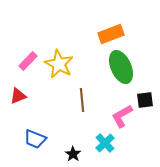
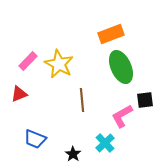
red triangle: moved 1 px right, 2 px up
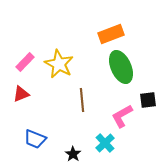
pink rectangle: moved 3 px left, 1 px down
red triangle: moved 2 px right
black square: moved 3 px right
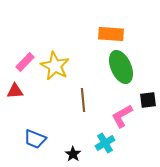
orange rectangle: rotated 25 degrees clockwise
yellow star: moved 4 px left, 2 px down
red triangle: moved 6 px left, 3 px up; rotated 18 degrees clockwise
brown line: moved 1 px right
cyan cross: rotated 12 degrees clockwise
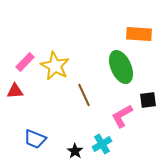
orange rectangle: moved 28 px right
brown line: moved 1 px right, 5 px up; rotated 20 degrees counterclockwise
cyan cross: moved 3 px left, 1 px down
black star: moved 2 px right, 3 px up
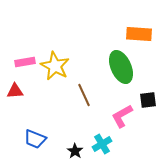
pink rectangle: rotated 36 degrees clockwise
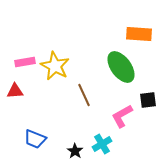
green ellipse: rotated 12 degrees counterclockwise
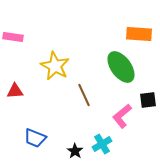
pink rectangle: moved 12 px left, 25 px up; rotated 18 degrees clockwise
pink L-shape: rotated 10 degrees counterclockwise
blue trapezoid: moved 1 px up
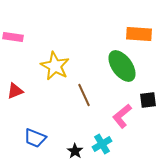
green ellipse: moved 1 px right, 1 px up
red triangle: rotated 18 degrees counterclockwise
